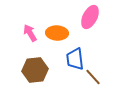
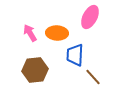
blue trapezoid: moved 4 px up; rotated 10 degrees clockwise
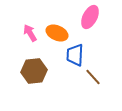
orange ellipse: rotated 20 degrees clockwise
brown hexagon: moved 1 px left, 1 px down
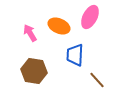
orange ellipse: moved 2 px right, 7 px up
brown hexagon: rotated 15 degrees clockwise
brown line: moved 4 px right, 3 px down
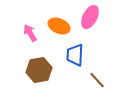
brown hexagon: moved 5 px right, 1 px up; rotated 20 degrees counterclockwise
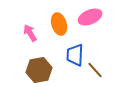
pink ellipse: rotated 40 degrees clockwise
orange ellipse: moved 2 px up; rotated 50 degrees clockwise
brown line: moved 2 px left, 10 px up
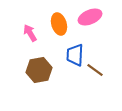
brown line: rotated 12 degrees counterclockwise
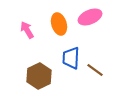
pink arrow: moved 3 px left, 3 px up
blue trapezoid: moved 4 px left, 3 px down
brown hexagon: moved 6 px down; rotated 15 degrees counterclockwise
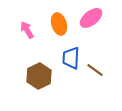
pink ellipse: moved 1 px right, 1 px down; rotated 15 degrees counterclockwise
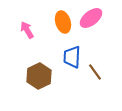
orange ellipse: moved 4 px right, 2 px up
blue trapezoid: moved 1 px right, 1 px up
brown line: moved 2 px down; rotated 18 degrees clockwise
